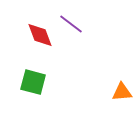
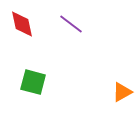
red diamond: moved 18 px left, 11 px up; rotated 8 degrees clockwise
orange triangle: rotated 25 degrees counterclockwise
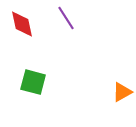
purple line: moved 5 px left, 6 px up; rotated 20 degrees clockwise
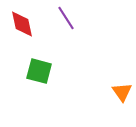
green square: moved 6 px right, 11 px up
orange triangle: rotated 35 degrees counterclockwise
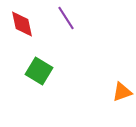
green square: rotated 16 degrees clockwise
orange triangle: rotated 45 degrees clockwise
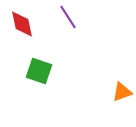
purple line: moved 2 px right, 1 px up
green square: rotated 12 degrees counterclockwise
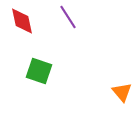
red diamond: moved 3 px up
orange triangle: rotated 50 degrees counterclockwise
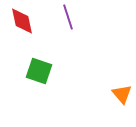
purple line: rotated 15 degrees clockwise
orange triangle: moved 2 px down
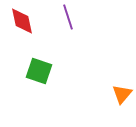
orange triangle: rotated 20 degrees clockwise
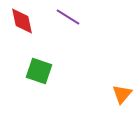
purple line: rotated 40 degrees counterclockwise
